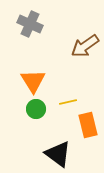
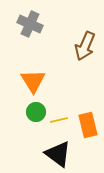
brown arrow: rotated 32 degrees counterclockwise
yellow line: moved 9 px left, 18 px down
green circle: moved 3 px down
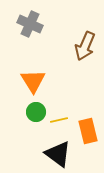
orange rectangle: moved 6 px down
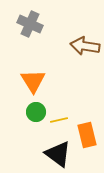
brown arrow: rotated 76 degrees clockwise
orange rectangle: moved 1 px left, 4 px down
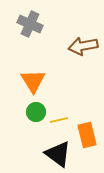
brown arrow: moved 2 px left; rotated 20 degrees counterclockwise
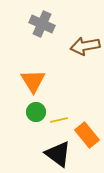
gray cross: moved 12 px right
brown arrow: moved 2 px right
orange rectangle: rotated 25 degrees counterclockwise
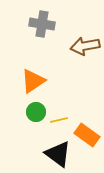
gray cross: rotated 15 degrees counterclockwise
orange triangle: rotated 28 degrees clockwise
orange rectangle: rotated 15 degrees counterclockwise
